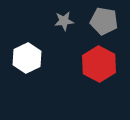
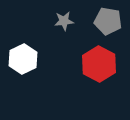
gray pentagon: moved 4 px right
white hexagon: moved 4 px left, 1 px down
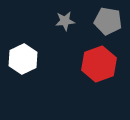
gray star: moved 1 px right
red hexagon: rotated 12 degrees clockwise
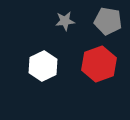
white hexagon: moved 20 px right, 7 px down
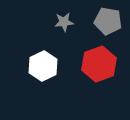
gray star: moved 1 px left, 1 px down
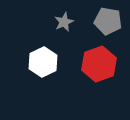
gray star: rotated 18 degrees counterclockwise
white hexagon: moved 4 px up
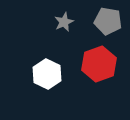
white hexagon: moved 4 px right, 12 px down; rotated 8 degrees counterclockwise
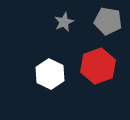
red hexagon: moved 1 px left, 2 px down
white hexagon: moved 3 px right
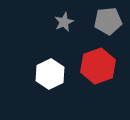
gray pentagon: rotated 16 degrees counterclockwise
white hexagon: rotated 8 degrees clockwise
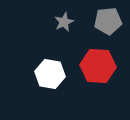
red hexagon: rotated 24 degrees clockwise
white hexagon: rotated 24 degrees counterclockwise
